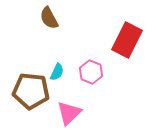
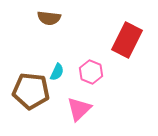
brown semicircle: rotated 55 degrees counterclockwise
pink triangle: moved 10 px right, 4 px up
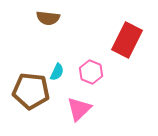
brown semicircle: moved 1 px left
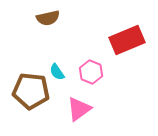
brown semicircle: rotated 20 degrees counterclockwise
red rectangle: rotated 40 degrees clockwise
cyan semicircle: rotated 120 degrees clockwise
pink triangle: rotated 8 degrees clockwise
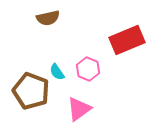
pink hexagon: moved 3 px left, 3 px up
brown pentagon: rotated 15 degrees clockwise
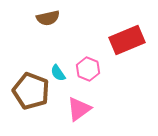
cyan semicircle: moved 1 px right, 1 px down
